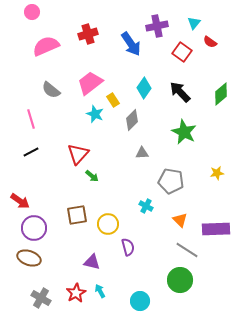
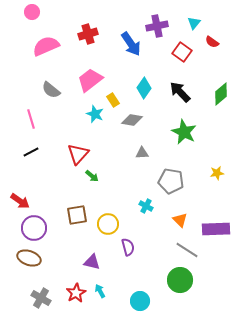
red semicircle: moved 2 px right
pink trapezoid: moved 3 px up
gray diamond: rotated 55 degrees clockwise
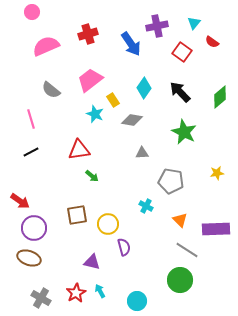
green diamond: moved 1 px left, 3 px down
red triangle: moved 1 px right, 4 px up; rotated 40 degrees clockwise
purple semicircle: moved 4 px left
cyan circle: moved 3 px left
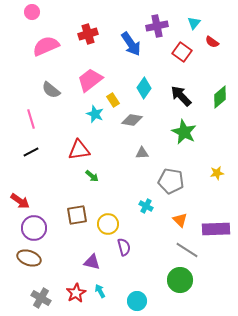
black arrow: moved 1 px right, 4 px down
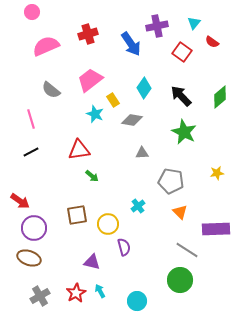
cyan cross: moved 8 px left; rotated 24 degrees clockwise
orange triangle: moved 8 px up
gray cross: moved 1 px left, 2 px up; rotated 30 degrees clockwise
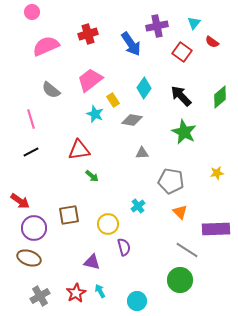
brown square: moved 8 px left
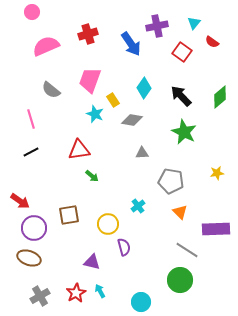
pink trapezoid: rotated 32 degrees counterclockwise
cyan circle: moved 4 px right, 1 px down
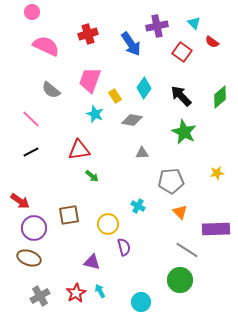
cyan triangle: rotated 24 degrees counterclockwise
pink semicircle: rotated 48 degrees clockwise
yellow rectangle: moved 2 px right, 4 px up
pink line: rotated 30 degrees counterclockwise
gray pentagon: rotated 15 degrees counterclockwise
cyan cross: rotated 24 degrees counterclockwise
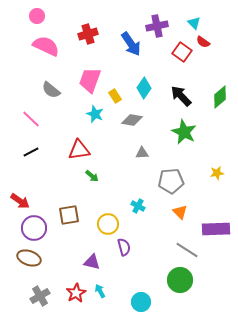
pink circle: moved 5 px right, 4 px down
red semicircle: moved 9 px left
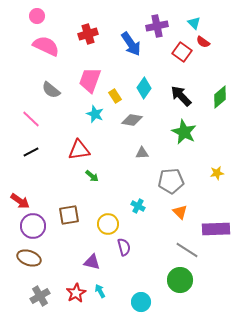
purple circle: moved 1 px left, 2 px up
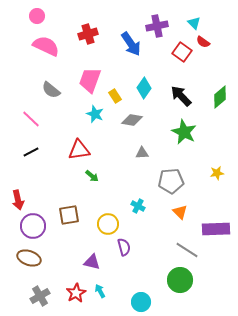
red arrow: moved 2 px left, 1 px up; rotated 42 degrees clockwise
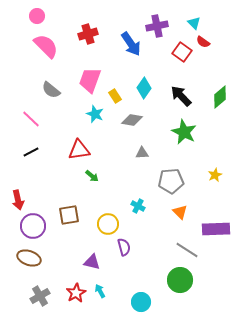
pink semicircle: rotated 20 degrees clockwise
yellow star: moved 2 px left, 2 px down; rotated 16 degrees counterclockwise
